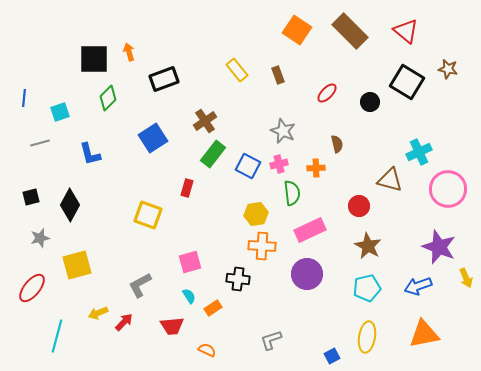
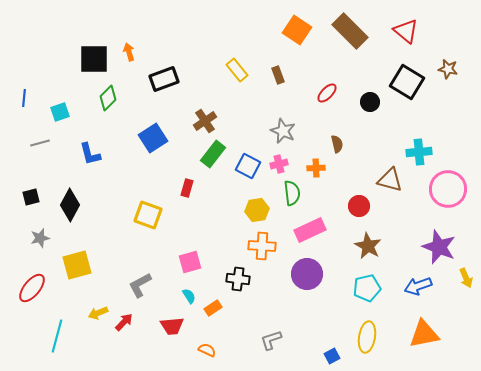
cyan cross at (419, 152): rotated 20 degrees clockwise
yellow hexagon at (256, 214): moved 1 px right, 4 px up
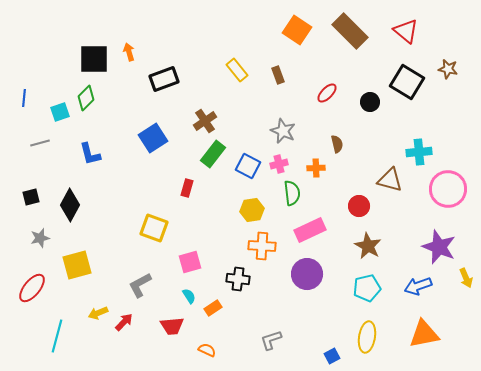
green diamond at (108, 98): moved 22 px left
yellow hexagon at (257, 210): moved 5 px left
yellow square at (148, 215): moved 6 px right, 13 px down
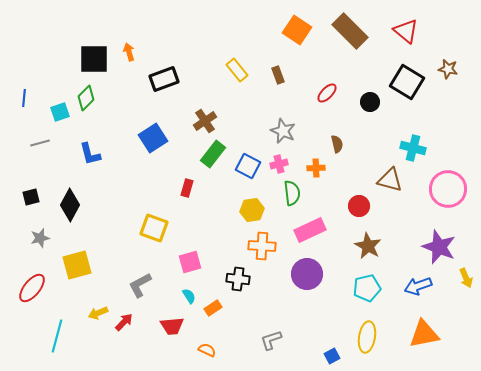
cyan cross at (419, 152): moved 6 px left, 4 px up; rotated 20 degrees clockwise
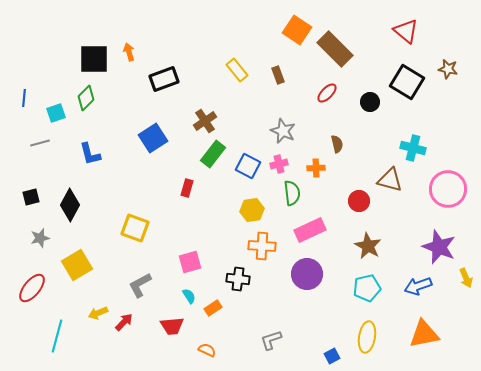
brown rectangle at (350, 31): moved 15 px left, 18 px down
cyan square at (60, 112): moved 4 px left, 1 px down
red circle at (359, 206): moved 5 px up
yellow square at (154, 228): moved 19 px left
yellow square at (77, 265): rotated 16 degrees counterclockwise
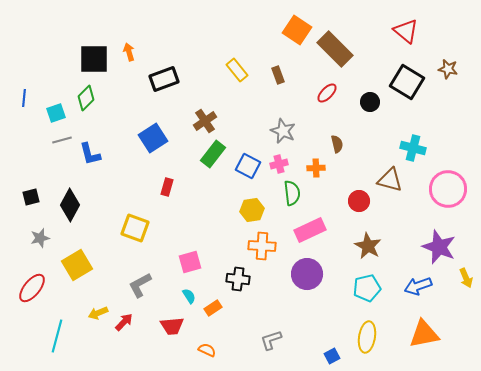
gray line at (40, 143): moved 22 px right, 3 px up
red rectangle at (187, 188): moved 20 px left, 1 px up
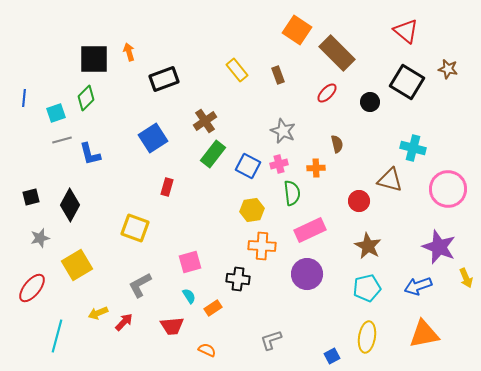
brown rectangle at (335, 49): moved 2 px right, 4 px down
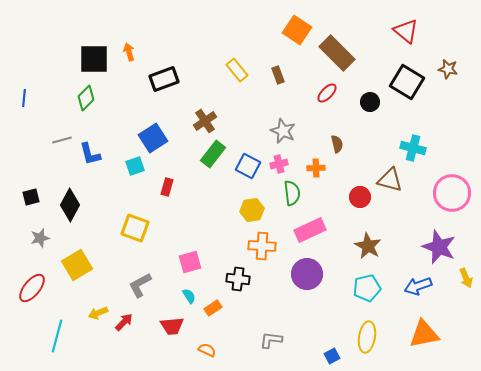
cyan square at (56, 113): moved 79 px right, 53 px down
pink circle at (448, 189): moved 4 px right, 4 px down
red circle at (359, 201): moved 1 px right, 4 px up
gray L-shape at (271, 340): rotated 25 degrees clockwise
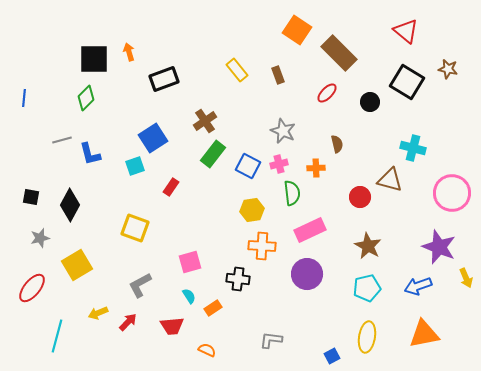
brown rectangle at (337, 53): moved 2 px right
red rectangle at (167, 187): moved 4 px right; rotated 18 degrees clockwise
black square at (31, 197): rotated 24 degrees clockwise
red arrow at (124, 322): moved 4 px right
